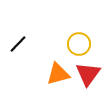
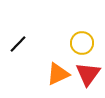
yellow circle: moved 3 px right, 1 px up
orange triangle: rotated 10 degrees counterclockwise
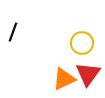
black line: moved 5 px left, 12 px up; rotated 24 degrees counterclockwise
orange triangle: moved 6 px right, 5 px down
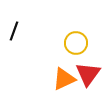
black line: moved 1 px right, 1 px up
yellow circle: moved 6 px left
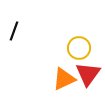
yellow circle: moved 3 px right, 5 px down
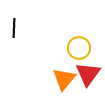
black line: moved 3 px up; rotated 18 degrees counterclockwise
orange triangle: rotated 25 degrees counterclockwise
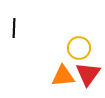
orange triangle: moved 1 px left, 3 px up; rotated 45 degrees clockwise
